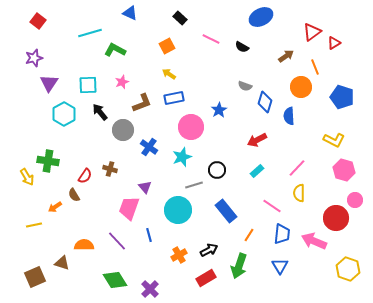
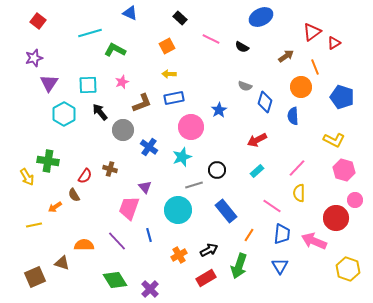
yellow arrow at (169, 74): rotated 32 degrees counterclockwise
blue semicircle at (289, 116): moved 4 px right
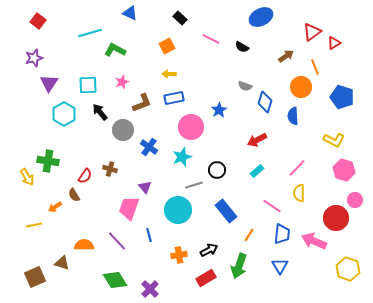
orange cross at (179, 255): rotated 21 degrees clockwise
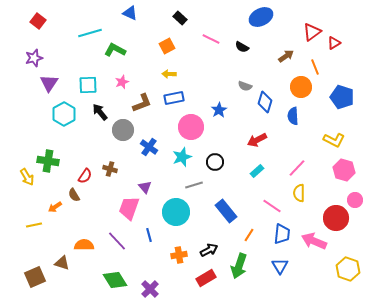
black circle at (217, 170): moved 2 px left, 8 px up
cyan circle at (178, 210): moved 2 px left, 2 px down
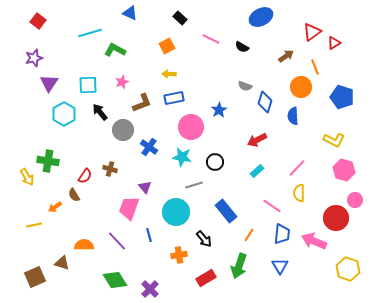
cyan star at (182, 157): rotated 30 degrees clockwise
black arrow at (209, 250): moved 5 px left, 11 px up; rotated 78 degrees clockwise
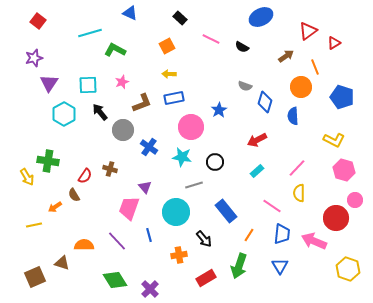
red triangle at (312, 32): moved 4 px left, 1 px up
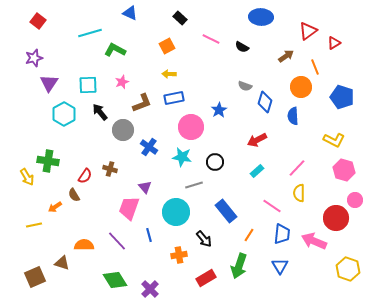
blue ellipse at (261, 17): rotated 30 degrees clockwise
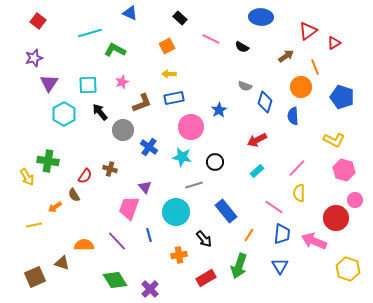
pink line at (272, 206): moved 2 px right, 1 px down
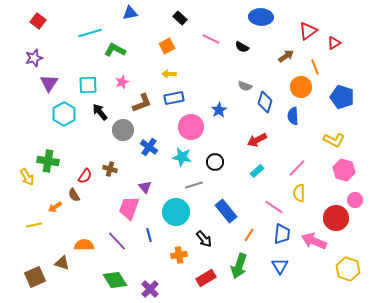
blue triangle at (130, 13): rotated 35 degrees counterclockwise
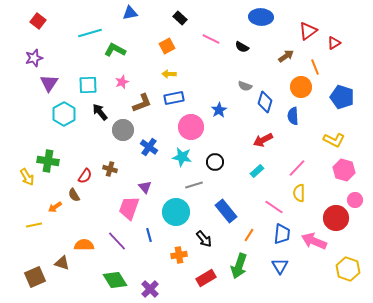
red arrow at (257, 140): moved 6 px right
